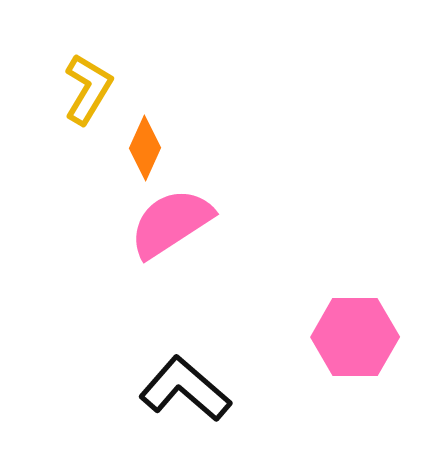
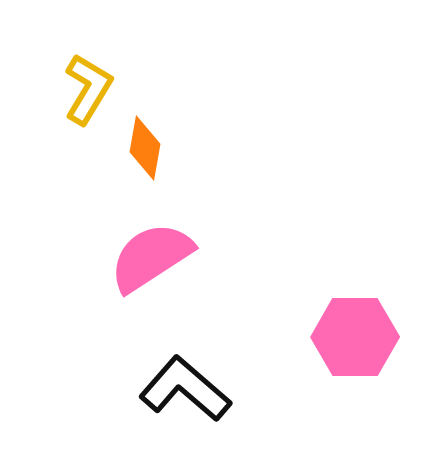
orange diamond: rotated 14 degrees counterclockwise
pink semicircle: moved 20 px left, 34 px down
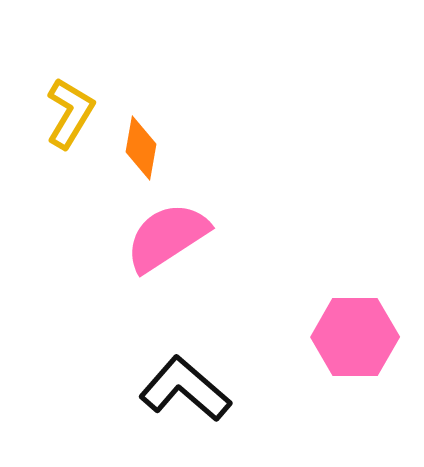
yellow L-shape: moved 18 px left, 24 px down
orange diamond: moved 4 px left
pink semicircle: moved 16 px right, 20 px up
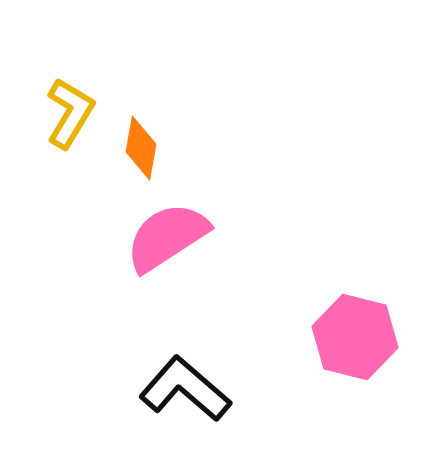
pink hexagon: rotated 14 degrees clockwise
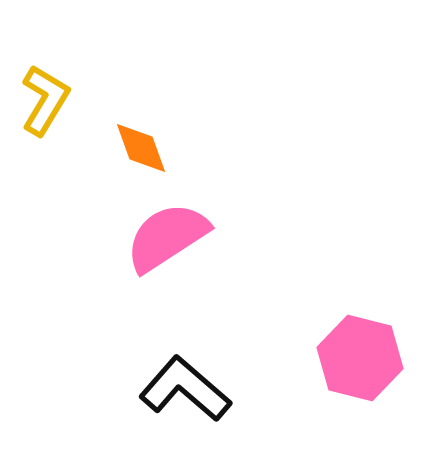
yellow L-shape: moved 25 px left, 13 px up
orange diamond: rotated 30 degrees counterclockwise
pink hexagon: moved 5 px right, 21 px down
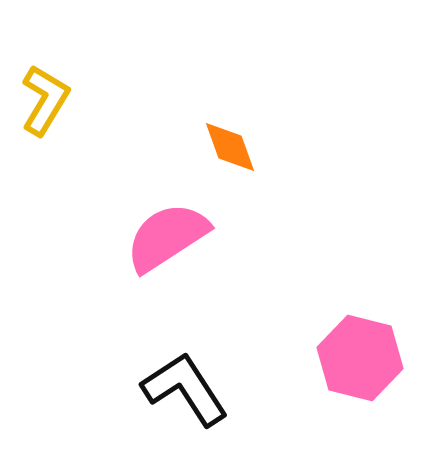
orange diamond: moved 89 px right, 1 px up
black L-shape: rotated 16 degrees clockwise
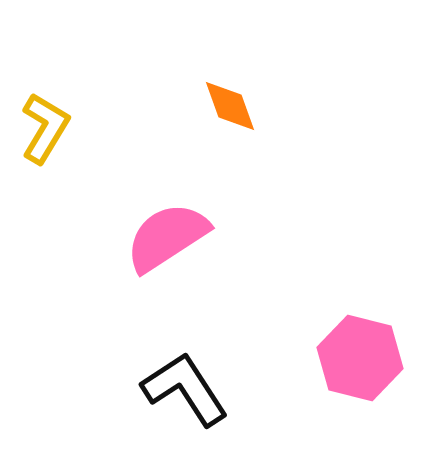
yellow L-shape: moved 28 px down
orange diamond: moved 41 px up
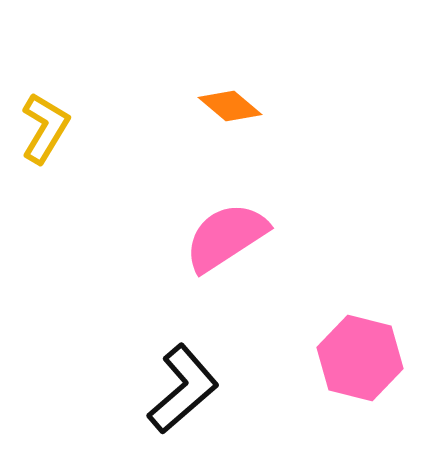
orange diamond: rotated 30 degrees counterclockwise
pink semicircle: moved 59 px right
black L-shape: moved 2 px left; rotated 82 degrees clockwise
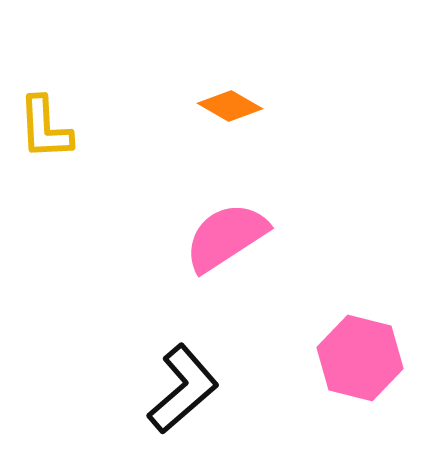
orange diamond: rotated 10 degrees counterclockwise
yellow L-shape: rotated 146 degrees clockwise
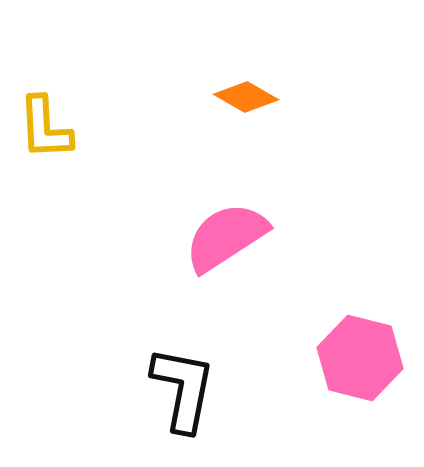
orange diamond: moved 16 px right, 9 px up
black L-shape: rotated 38 degrees counterclockwise
